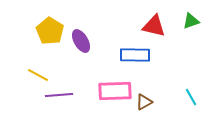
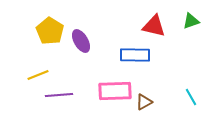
yellow line: rotated 50 degrees counterclockwise
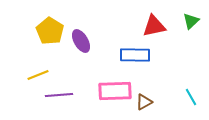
green triangle: rotated 24 degrees counterclockwise
red triangle: rotated 25 degrees counterclockwise
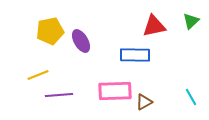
yellow pentagon: rotated 28 degrees clockwise
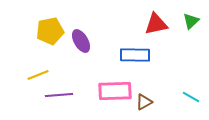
red triangle: moved 2 px right, 2 px up
cyan line: rotated 30 degrees counterclockwise
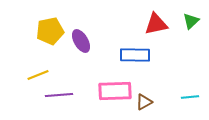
cyan line: moved 1 px left; rotated 36 degrees counterclockwise
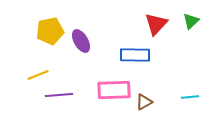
red triangle: rotated 35 degrees counterclockwise
pink rectangle: moved 1 px left, 1 px up
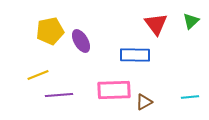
red triangle: rotated 20 degrees counterclockwise
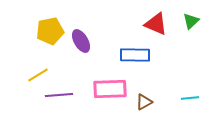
red triangle: rotated 30 degrees counterclockwise
yellow line: rotated 10 degrees counterclockwise
pink rectangle: moved 4 px left, 1 px up
cyan line: moved 1 px down
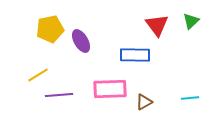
red triangle: moved 1 px right, 1 px down; rotated 30 degrees clockwise
yellow pentagon: moved 2 px up
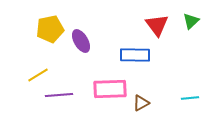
brown triangle: moved 3 px left, 1 px down
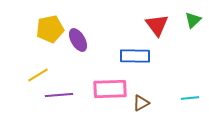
green triangle: moved 2 px right, 1 px up
purple ellipse: moved 3 px left, 1 px up
blue rectangle: moved 1 px down
